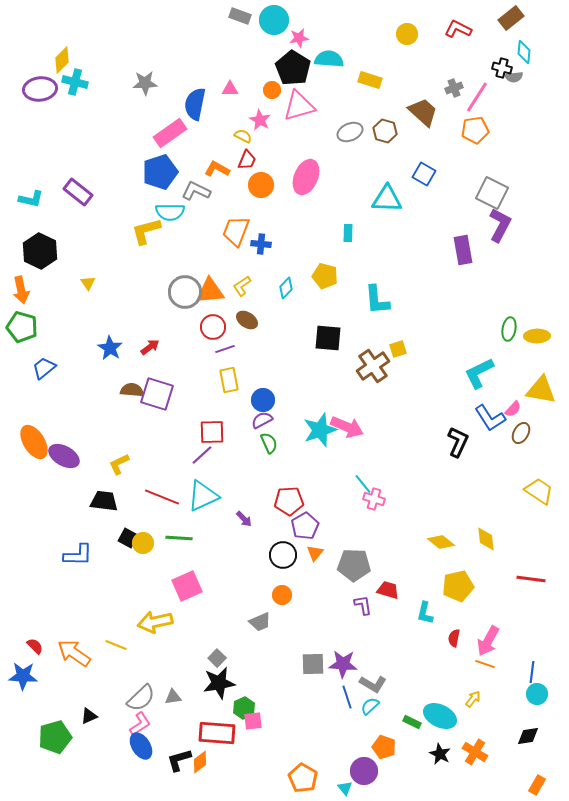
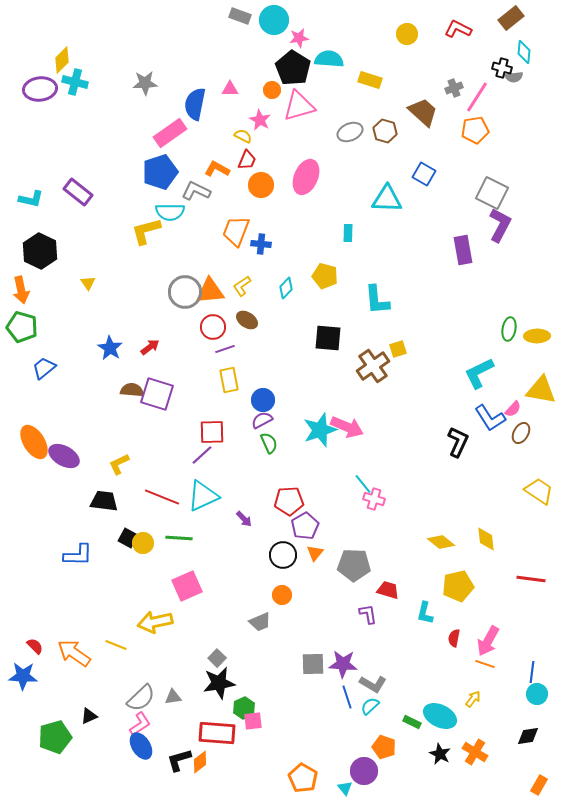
purple L-shape at (363, 605): moved 5 px right, 9 px down
orange rectangle at (537, 785): moved 2 px right
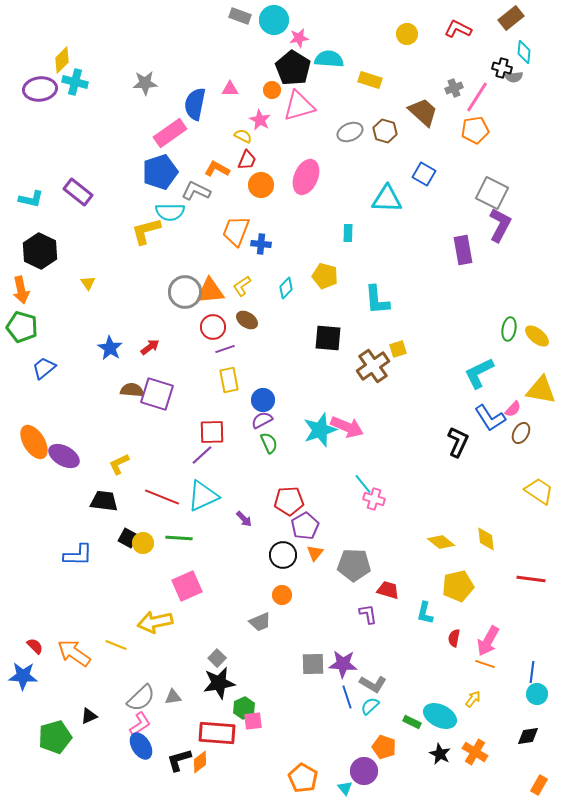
yellow ellipse at (537, 336): rotated 40 degrees clockwise
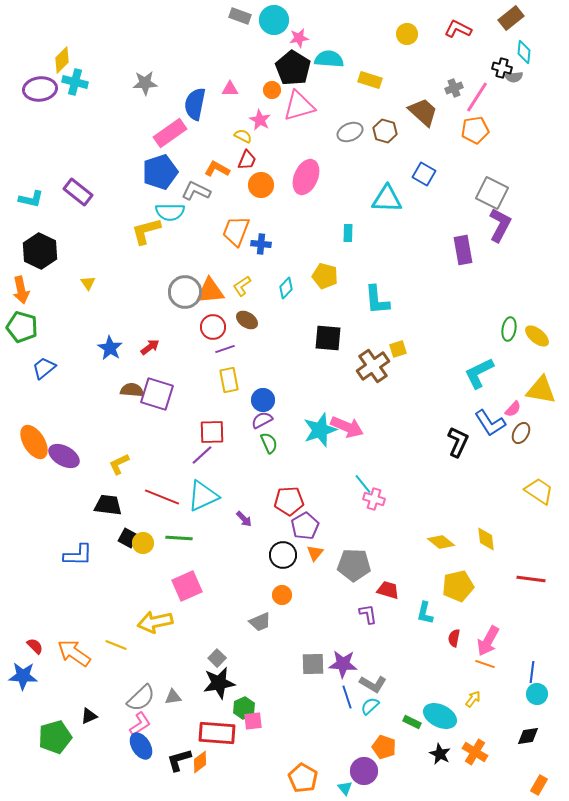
blue L-shape at (490, 418): moved 5 px down
black trapezoid at (104, 501): moved 4 px right, 4 px down
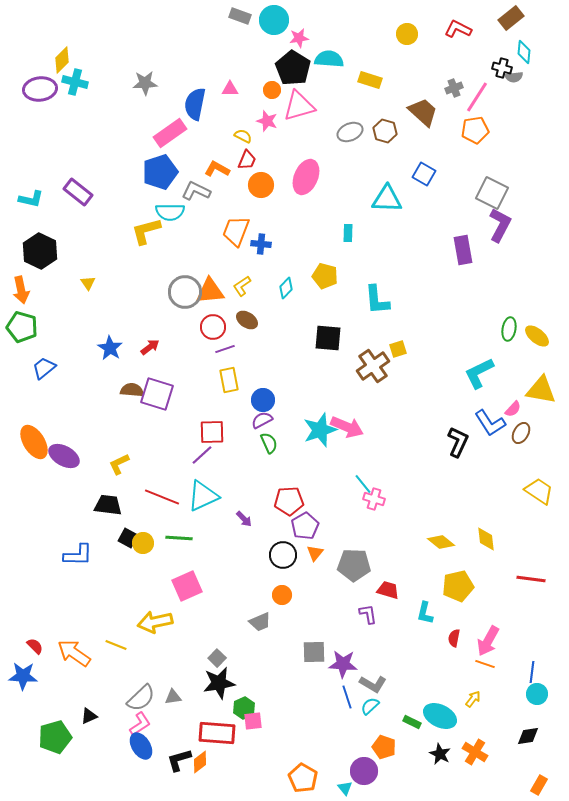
pink star at (260, 120): moved 7 px right, 1 px down; rotated 10 degrees counterclockwise
gray square at (313, 664): moved 1 px right, 12 px up
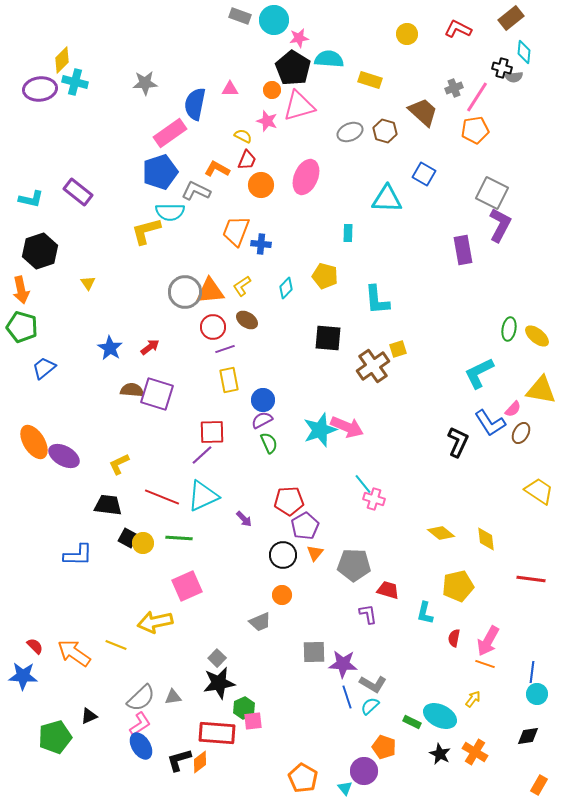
black hexagon at (40, 251): rotated 16 degrees clockwise
yellow diamond at (441, 542): moved 9 px up
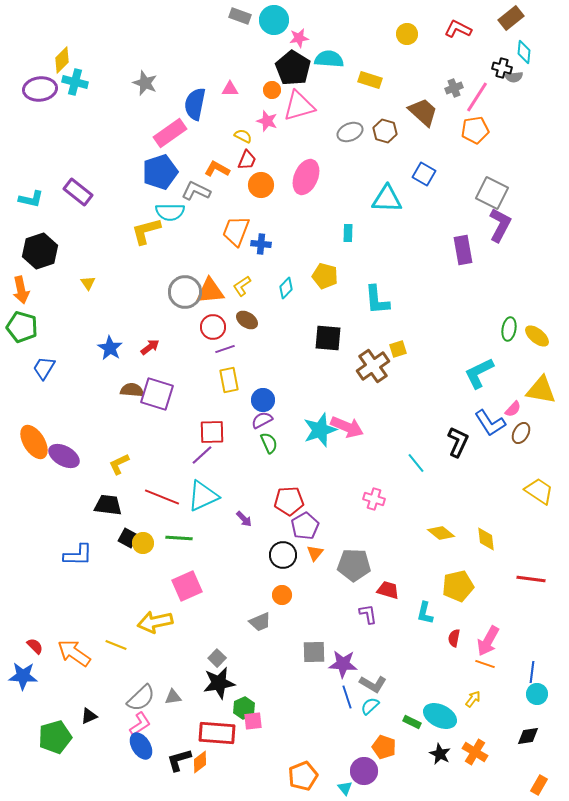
gray star at (145, 83): rotated 25 degrees clockwise
blue trapezoid at (44, 368): rotated 20 degrees counterclockwise
cyan line at (363, 484): moved 53 px right, 21 px up
orange pentagon at (303, 778): moved 2 px up; rotated 20 degrees clockwise
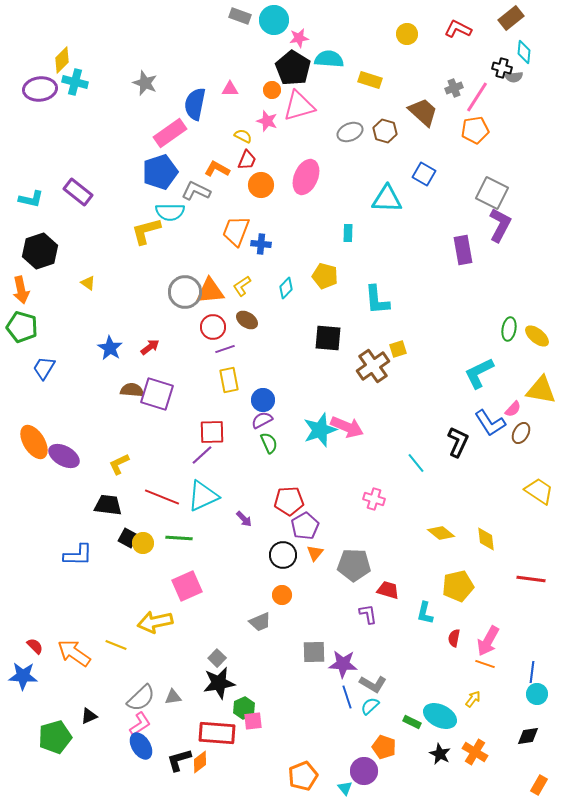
yellow triangle at (88, 283): rotated 21 degrees counterclockwise
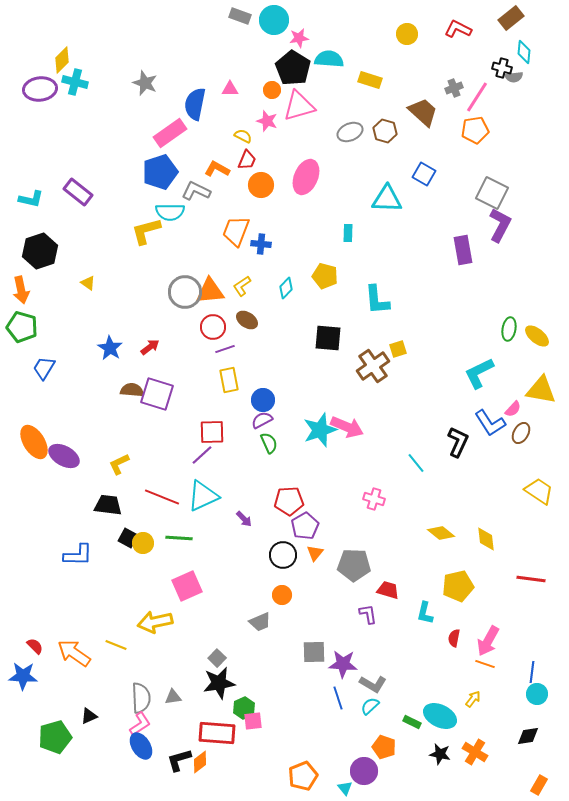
blue line at (347, 697): moved 9 px left, 1 px down
gray semicircle at (141, 698): rotated 48 degrees counterclockwise
black star at (440, 754): rotated 15 degrees counterclockwise
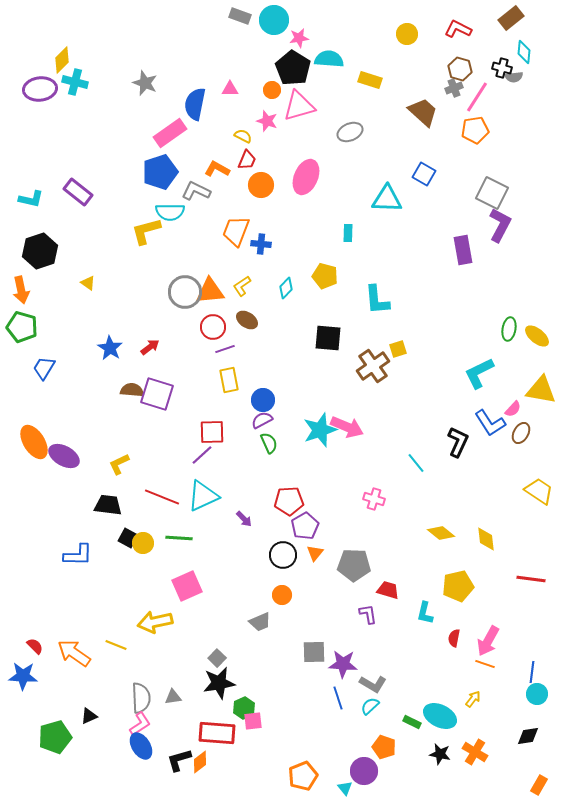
brown hexagon at (385, 131): moved 75 px right, 62 px up
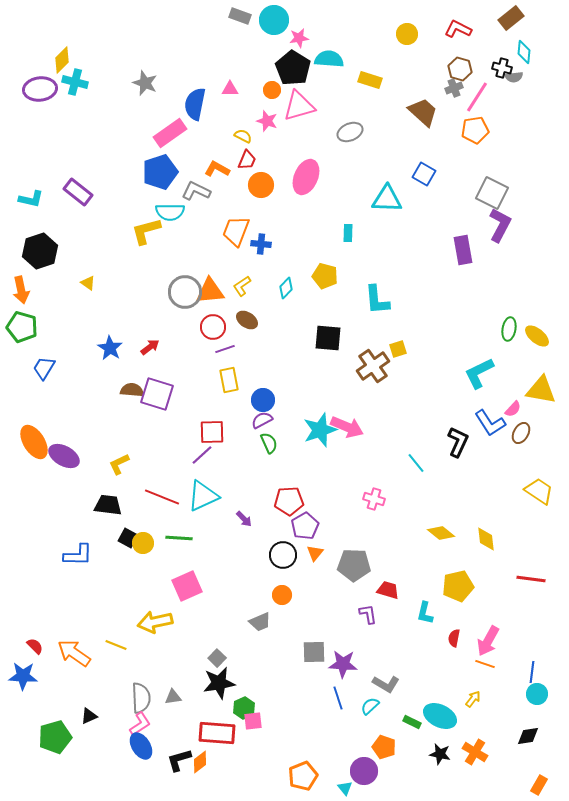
gray L-shape at (373, 684): moved 13 px right
